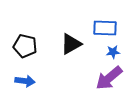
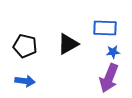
black triangle: moved 3 px left
purple arrow: rotated 28 degrees counterclockwise
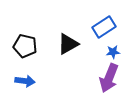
blue rectangle: moved 1 px left, 1 px up; rotated 35 degrees counterclockwise
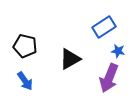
black triangle: moved 2 px right, 15 px down
blue star: moved 5 px right, 1 px up; rotated 16 degrees clockwise
blue arrow: rotated 48 degrees clockwise
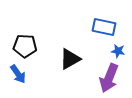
blue rectangle: rotated 45 degrees clockwise
black pentagon: rotated 10 degrees counterclockwise
blue arrow: moved 7 px left, 7 px up
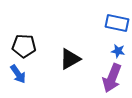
blue rectangle: moved 13 px right, 4 px up
black pentagon: moved 1 px left
purple arrow: moved 3 px right
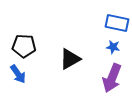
blue star: moved 5 px left, 4 px up
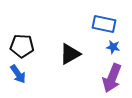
blue rectangle: moved 13 px left, 1 px down
black pentagon: moved 2 px left
black triangle: moved 5 px up
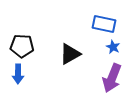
blue star: rotated 16 degrees clockwise
blue arrow: rotated 36 degrees clockwise
